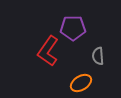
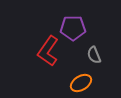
gray semicircle: moved 4 px left, 1 px up; rotated 18 degrees counterclockwise
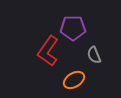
orange ellipse: moved 7 px left, 3 px up
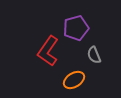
purple pentagon: moved 3 px right; rotated 15 degrees counterclockwise
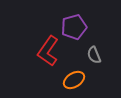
purple pentagon: moved 2 px left, 1 px up
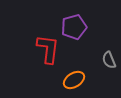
red L-shape: moved 2 px up; rotated 152 degrees clockwise
gray semicircle: moved 15 px right, 5 px down
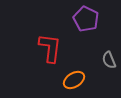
purple pentagon: moved 12 px right, 8 px up; rotated 30 degrees counterclockwise
red L-shape: moved 2 px right, 1 px up
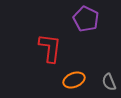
gray semicircle: moved 22 px down
orange ellipse: rotated 10 degrees clockwise
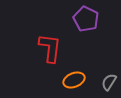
gray semicircle: rotated 54 degrees clockwise
